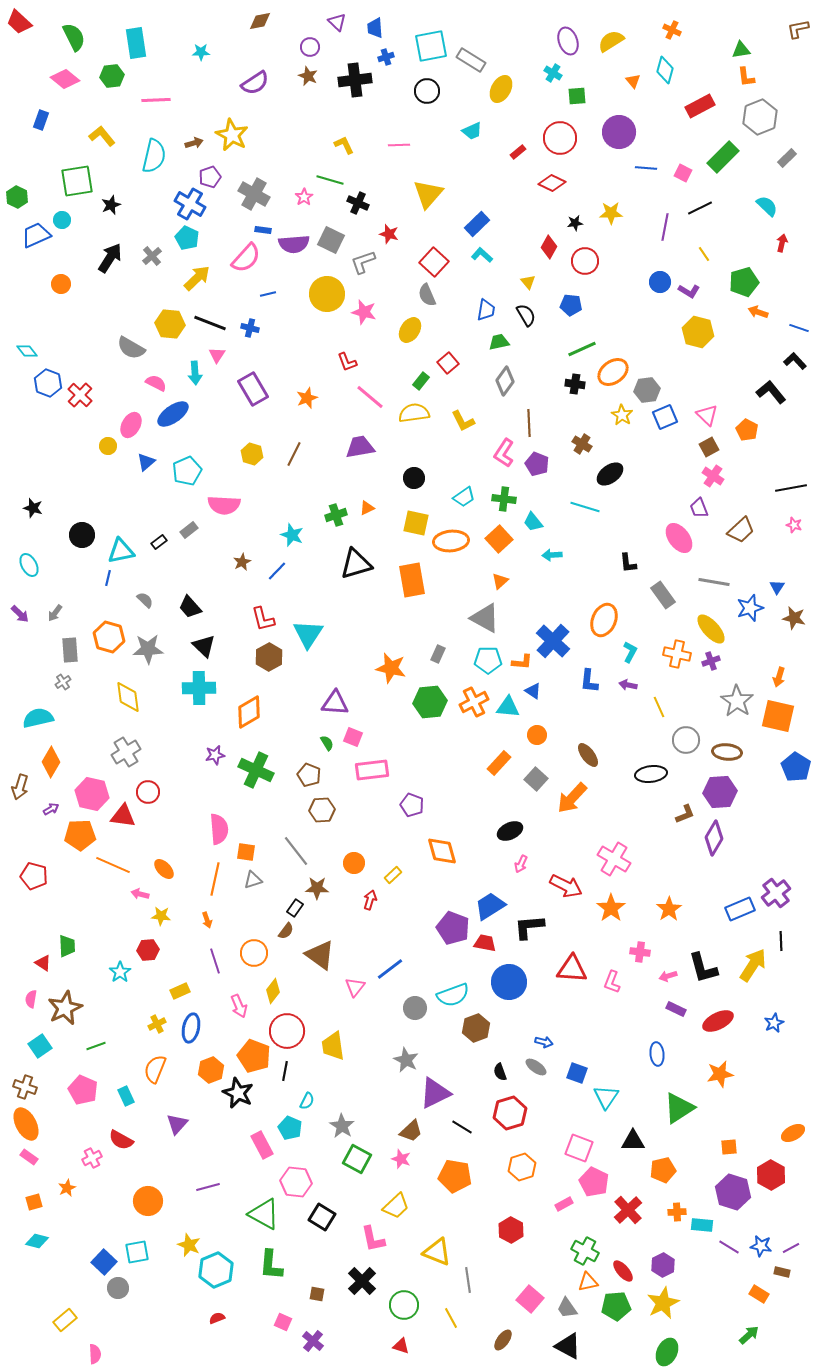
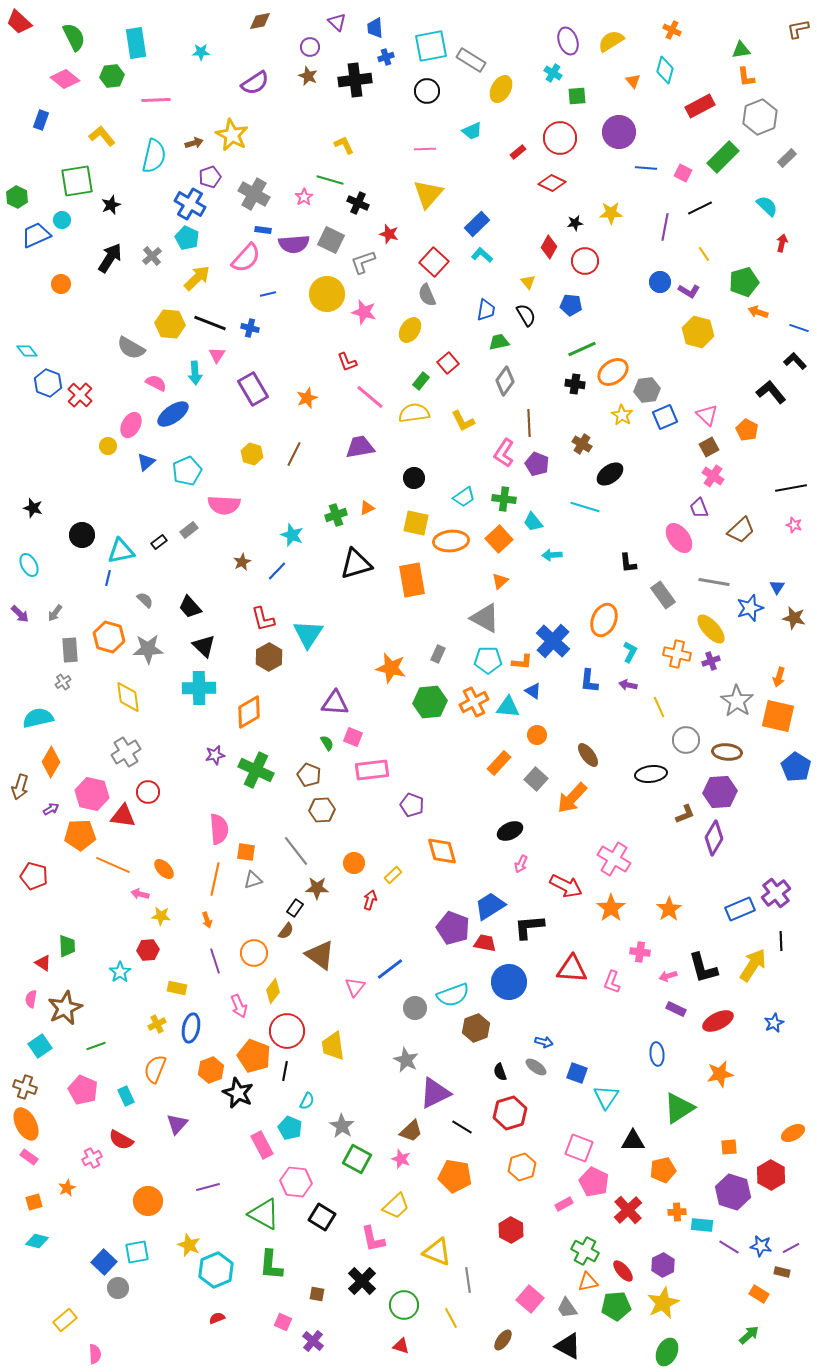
pink line at (399, 145): moved 26 px right, 4 px down
yellow rectangle at (180, 991): moved 3 px left, 3 px up; rotated 36 degrees clockwise
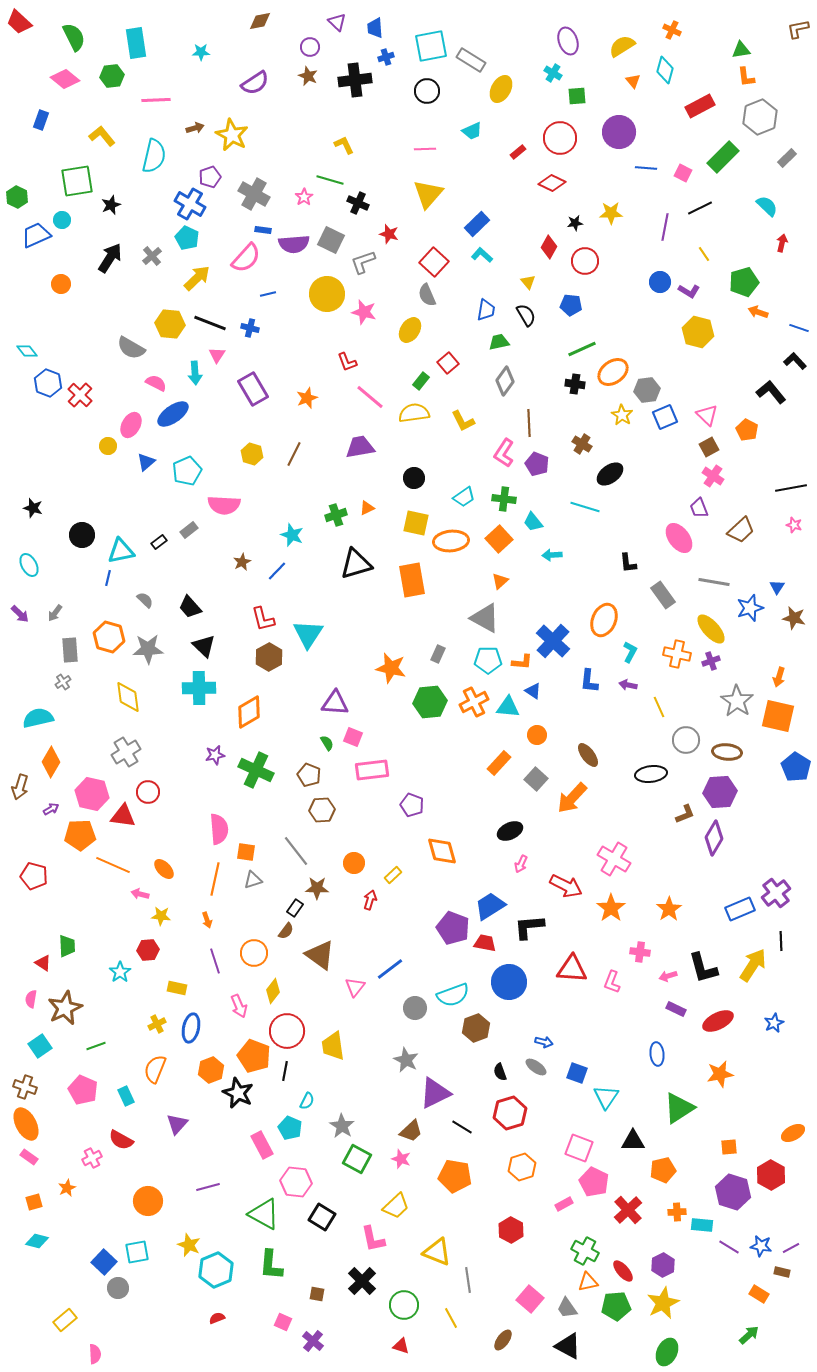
yellow semicircle at (611, 41): moved 11 px right, 5 px down
brown arrow at (194, 143): moved 1 px right, 15 px up
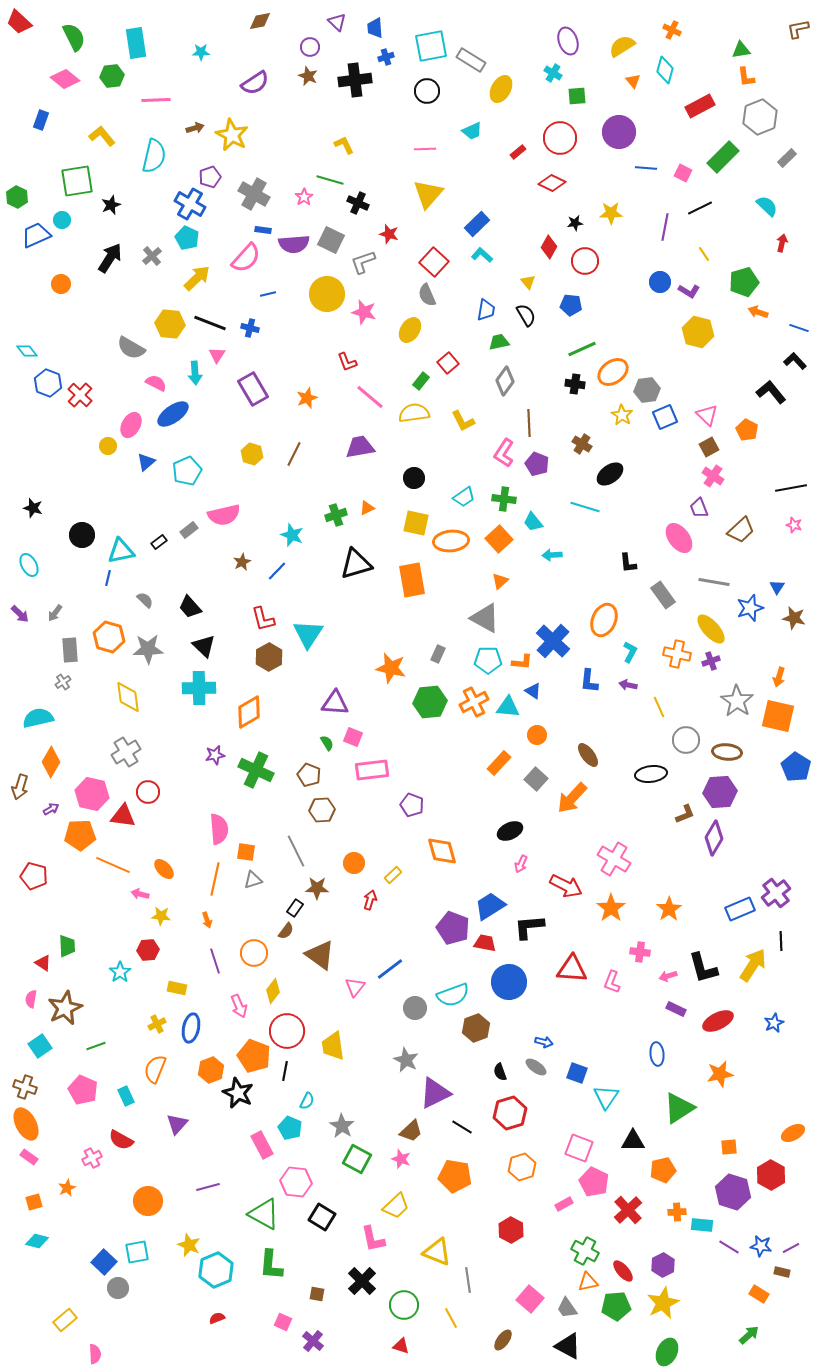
pink semicircle at (224, 505): moved 10 px down; rotated 16 degrees counterclockwise
gray line at (296, 851): rotated 12 degrees clockwise
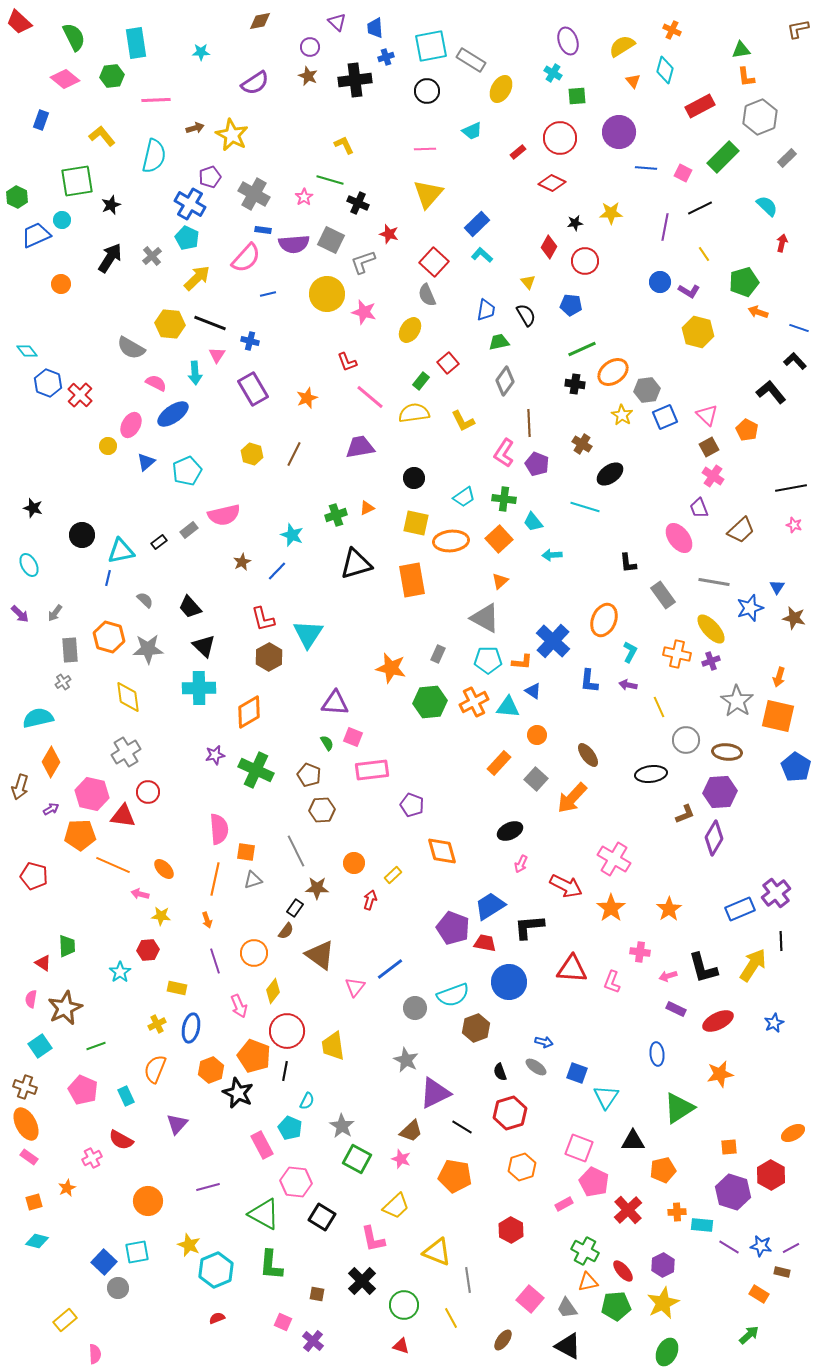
blue cross at (250, 328): moved 13 px down
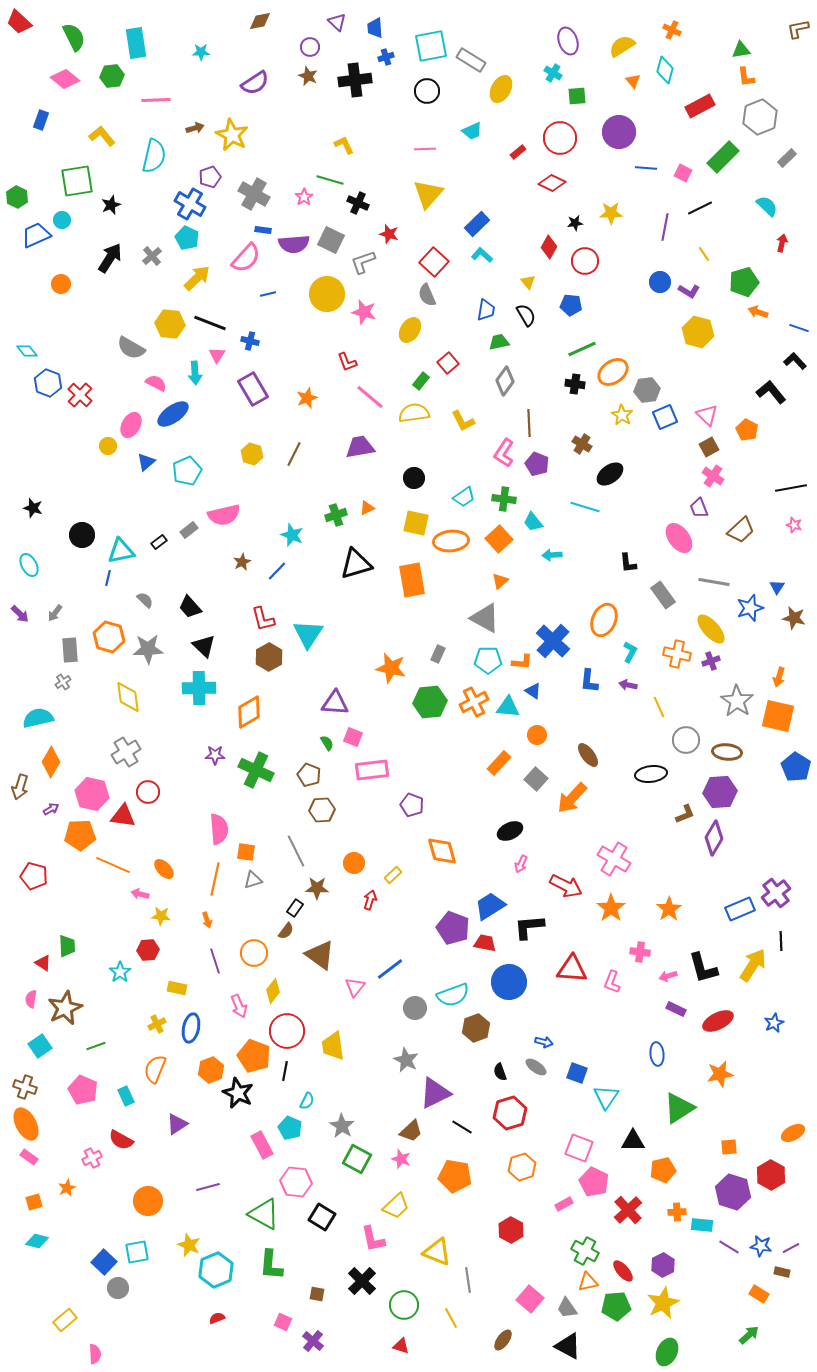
purple star at (215, 755): rotated 12 degrees clockwise
purple triangle at (177, 1124): rotated 15 degrees clockwise
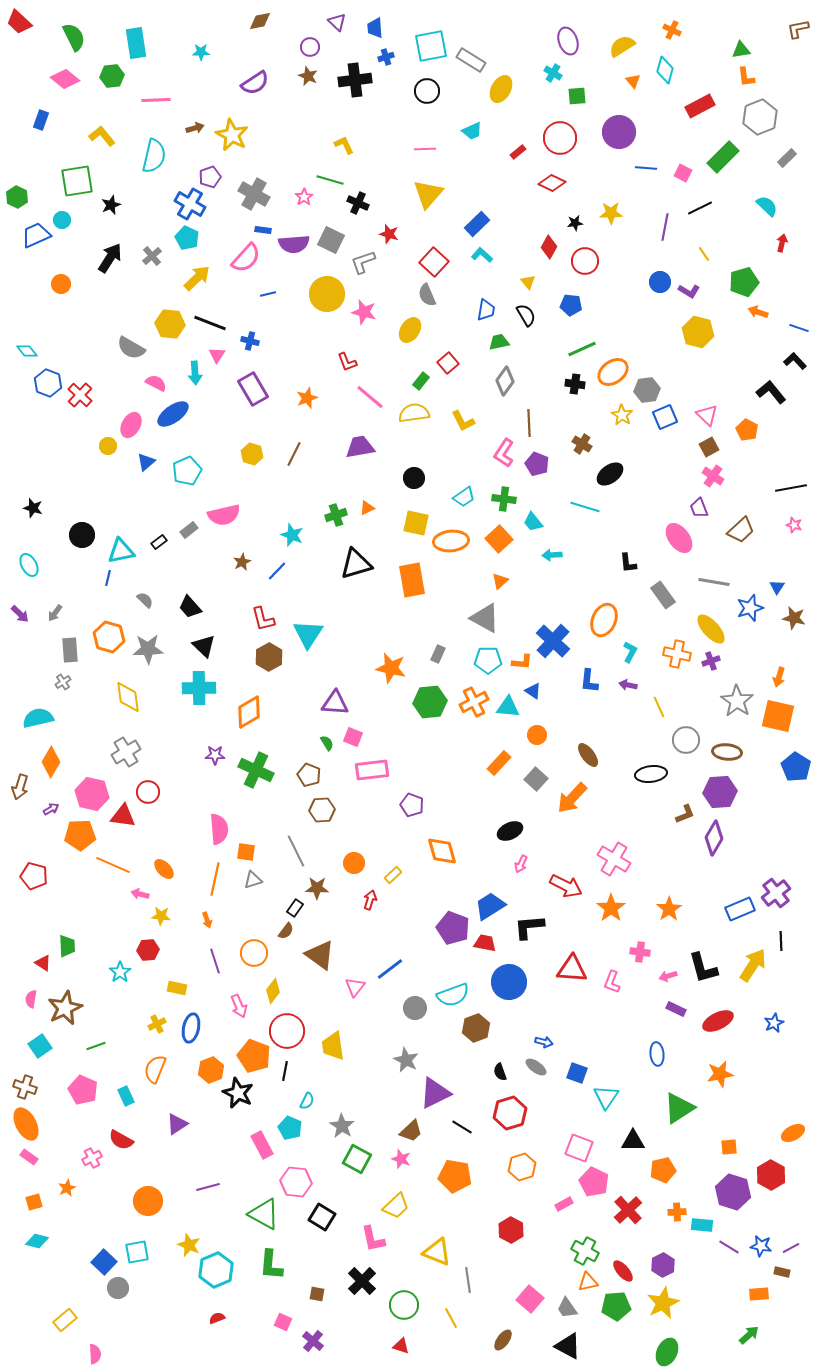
orange rectangle at (759, 1294): rotated 36 degrees counterclockwise
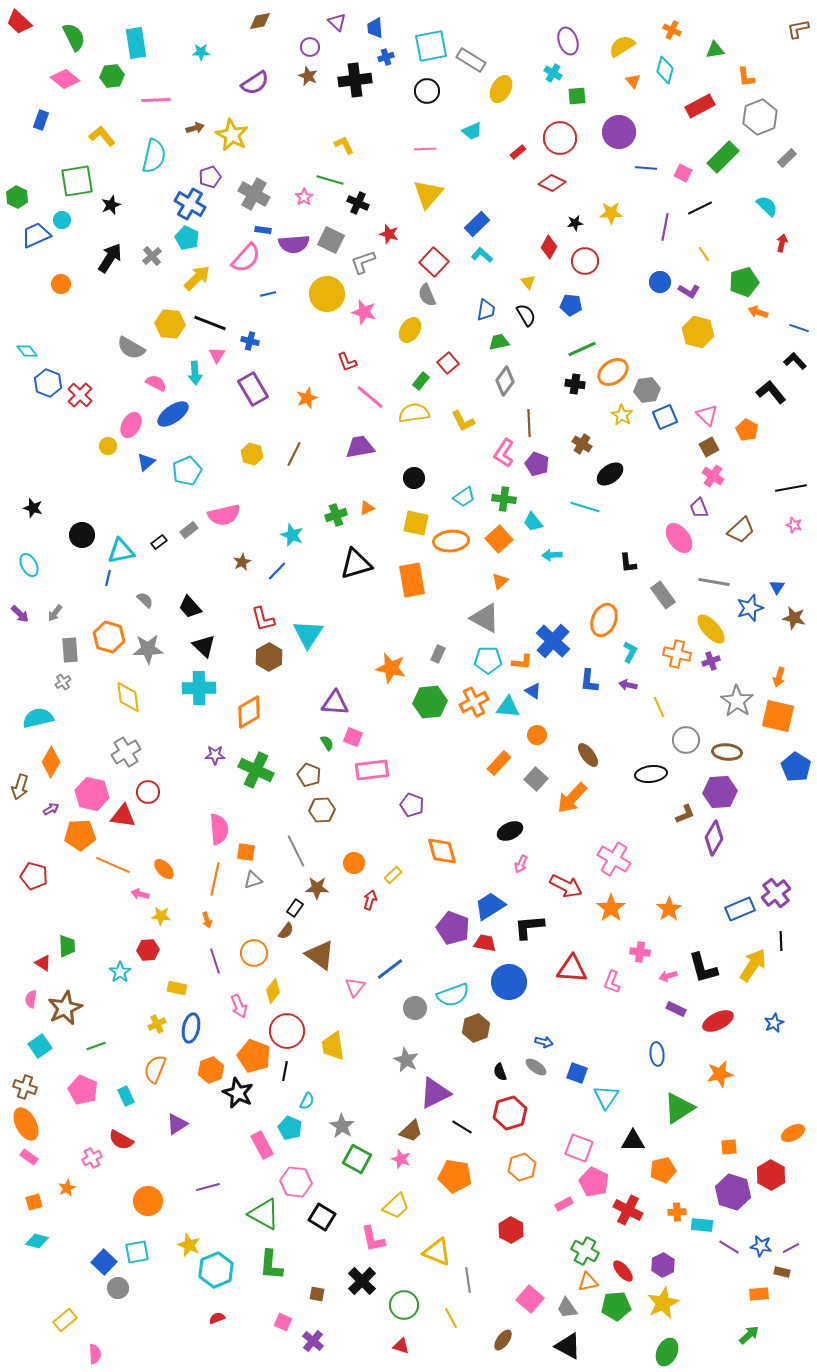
green triangle at (741, 50): moved 26 px left
red cross at (628, 1210): rotated 20 degrees counterclockwise
